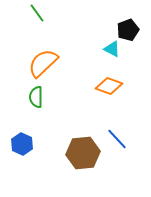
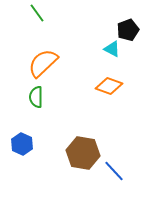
blue line: moved 3 px left, 32 px down
brown hexagon: rotated 16 degrees clockwise
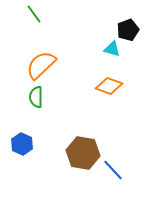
green line: moved 3 px left, 1 px down
cyan triangle: rotated 12 degrees counterclockwise
orange semicircle: moved 2 px left, 2 px down
blue line: moved 1 px left, 1 px up
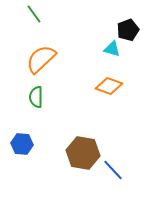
orange semicircle: moved 6 px up
blue hexagon: rotated 20 degrees counterclockwise
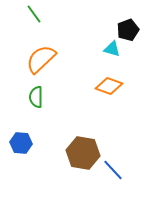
blue hexagon: moved 1 px left, 1 px up
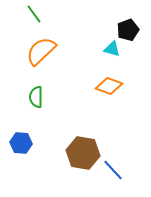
orange semicircle: moved 8 px up
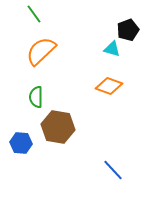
brown hexagon: moved 25 px left, 26 px up
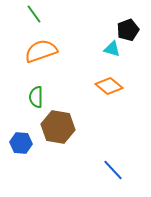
orange semicircle: rotated 24 degrees clockwise
orange diamond: rotated 20 degrees clockwise
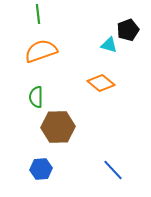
green line: moved 4 px right; rotated 30 degrees clockwise
cyan triangle: moved 3 px left, 4 px up
orange diamond: moved 8 px left, 3 px up
brown hexagon: rotated 12 degrees counterclockwise
blue hexagon: moved 20 px right, 26 px down; rotated 10 degrees counterclockwise
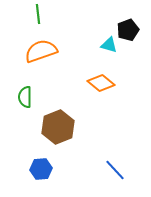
green semicircle: moved 11 px left
brown hexagon: rotated 20 degrees counterclockwise
blue line: moved 2 px right
